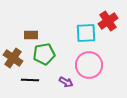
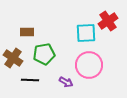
brown rectangle: moved 4 px left, 3 px up
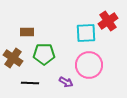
green pentagon: rotated 10 degrees clockwise
black line: moved 3 px down
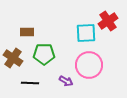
purple arrow: moved 1 px up
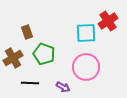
brown rectangle: rotated 72 degrees clockwise
green pentagon: rotated 20 degrees clockwise
brown cross: rotated 24 degrees clockwise
pink circle: moved 3 px left, 2 px down
purple arrow: moved 3 px left, 6 px down
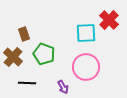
red cross: moved 1 px right, 1 px up; rotated 12 degrees counterclockwise
brown rectangle: moved 3 px left, 2 px down
brown cross: moved 1 px up; rotated 18 degrees counterclockwise
black line: moved 3 px left
purple arrow: rotated 32 degrees clockwise
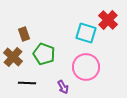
red cross: moved 1 px left
cyan square: rotated 20 degrees clockwise
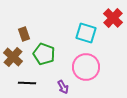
red cross: moved 5 px right, 2 px up
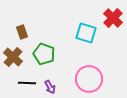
brown rectangle: moved 2 px left, 2 px up
pink circle: moved 3 px right, 12 px down
purple arrow: moved 13 px left
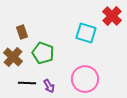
red cross: moved 1 px left, 2 px up
green pentagon: moved 1 px left, 1 px up
pink circle: moved 4 px left
purple arrow: moved 1 px left, 1 px up
